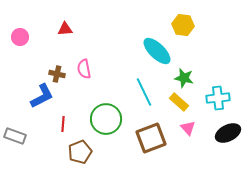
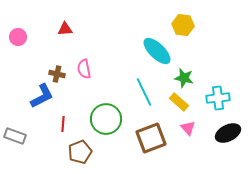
pink circle: moved 2 px left
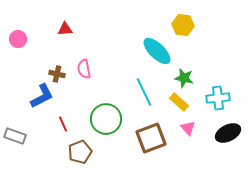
pink circle: moved 2 px down
red line: rotated 28 degrees counterclockwise
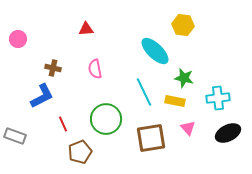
red triangle: moved 21 px right
cyan ellipse: moved 2 px left
pink semicircle: moved 11 px right
brown cross: moved 4 px left, 6 px up
yellow rectangle: moved 4 px left, 1 px up; rotated 30 degrees counterclockwise
brown square: rotated 12 degrees clockwise
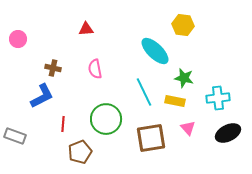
red line: rotated 28 degrees clockwise
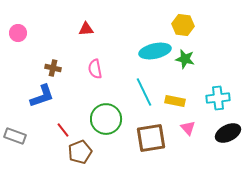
pink circle: moved 6 px up
cyan ellipse: rotated 56 degrees counterclockwise
green star: moved 1 px right, 19 px up
blue L-shape: rotated 8 degrees clockwise
red line: moved 6 px down; rotated 42 degrees counterclockwise
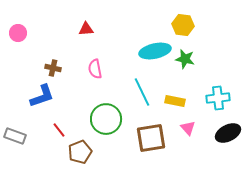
cyan line: moved 2 px left
red line: moved 4 px left
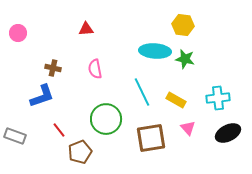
cyan ellipse: rotated 16 degrees clockwise
yellow rectangle: moved 1 px right, 1 px up; rotated 18 degrees clockwise
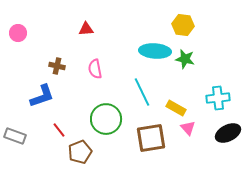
brown cross: moved 4 px right, 2 px up
yellow rectangle: moved 8 px down
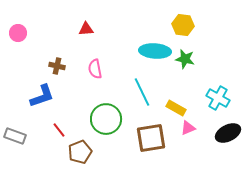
cyan cross: rotated 35 degrees clockwise
pink triangle: rotated 49 degrees clockwise
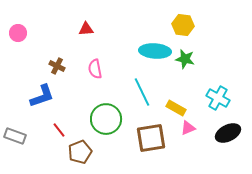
brown cross: rotated 14 degrees clockwise
